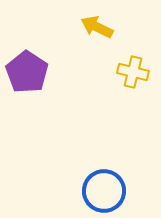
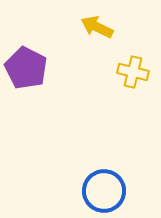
purple pentagon: moved 1 px left, 4 px up; rotated 6 degrees counterclockwise
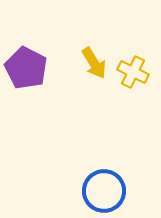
yellow arrow: moved 3 px left, 36 px down; rotated 148 degrees counterclockwise
yellow cross: rotated 12 degrees clockwise
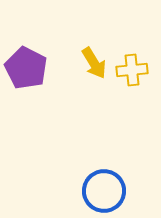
yellow cross: moved 1 px left, 2 px up; rotated 32 degrees counterclockwise
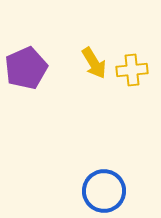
purple pentagon: rotated 21 degrees clockwise
